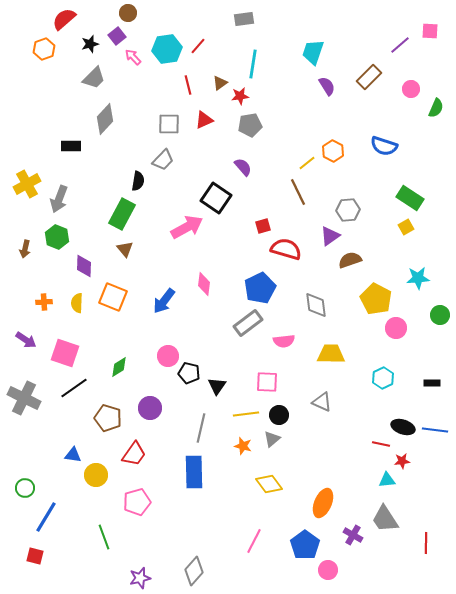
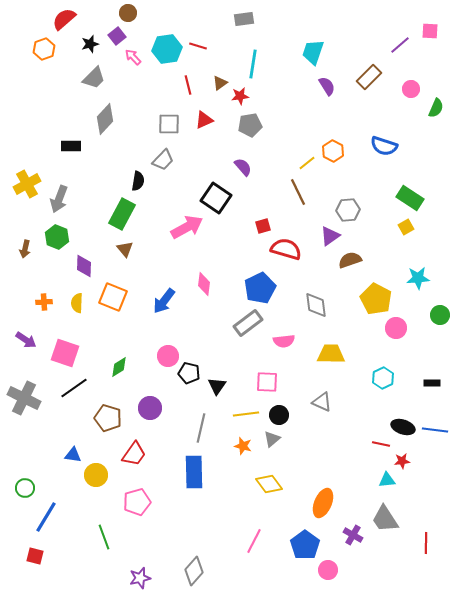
red line at (198, 46): rotated 66 degrees clockwise
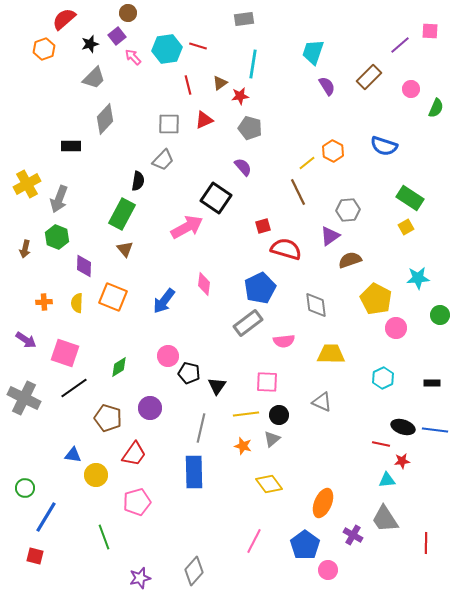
gray pentagon at (250, 125): moved 3 px down; rotated 25 degrees clockwise
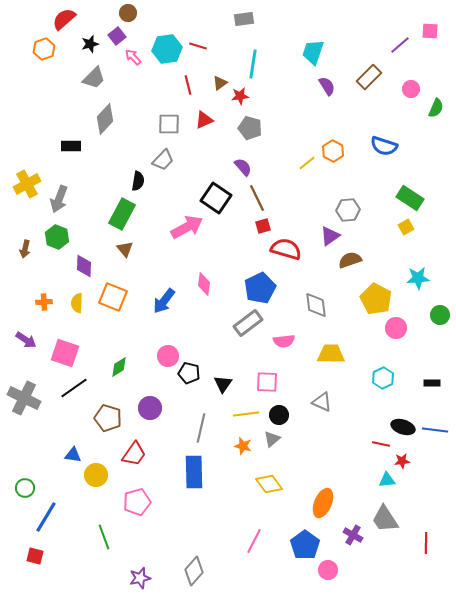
brown line at (298, 192): moved 41 px left, 6 px down
black triangle at (217, 386): moved 6 px right, 2 px up
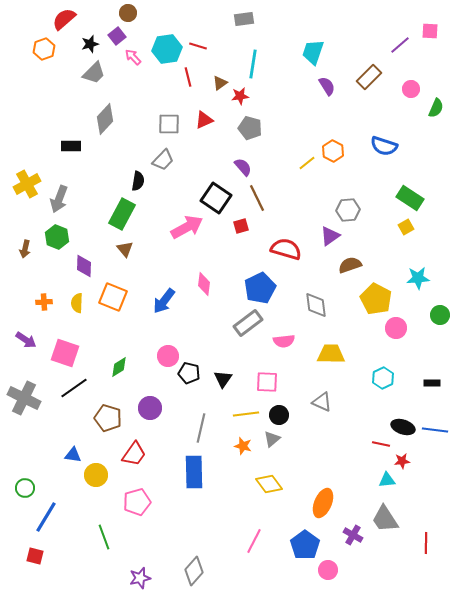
gray trapezoid at (94, 78): moved 5 px up
red line at (188, 85): moved 8 px up
red square at (263, 226): moved 22 px left
brown semicircle at (350, 260): moved 5 px down
black triangle at (223, 384): moved 5 px up
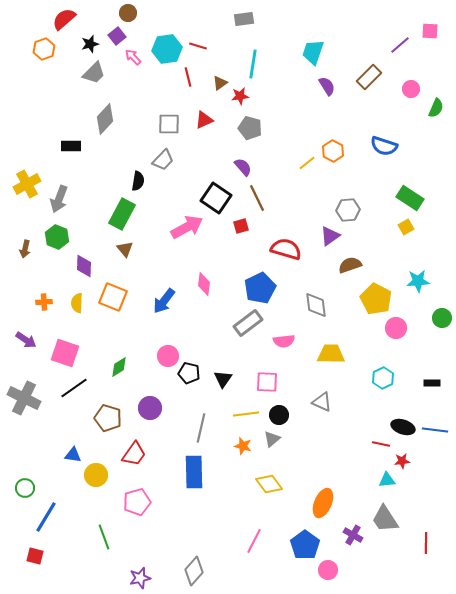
cyan star at (418, 278): moved 3 px down
green circle at (440, 315): moved 2 px right, 3 px down
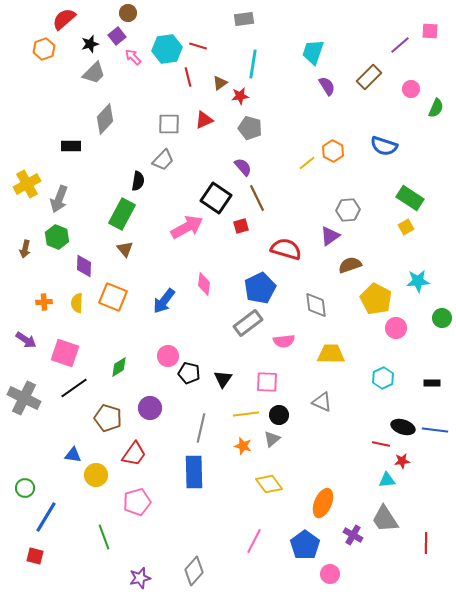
pink circle at (328, 570): moved 2 px right, 4 px down
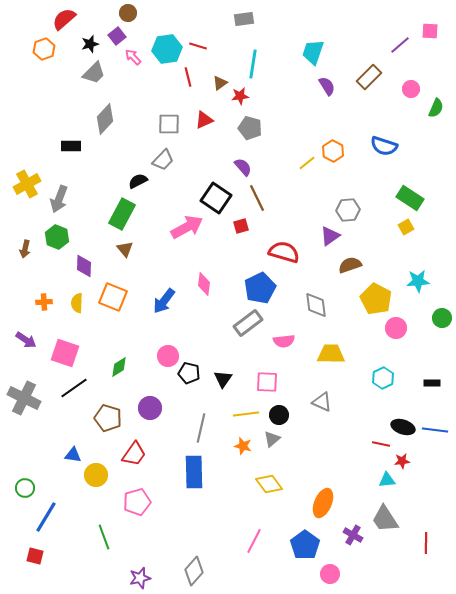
black semicircle at (138, 181): rotated 126 degrees counterclockwise
red semicircle at (286, 249): moved 2 px left, 3 px down
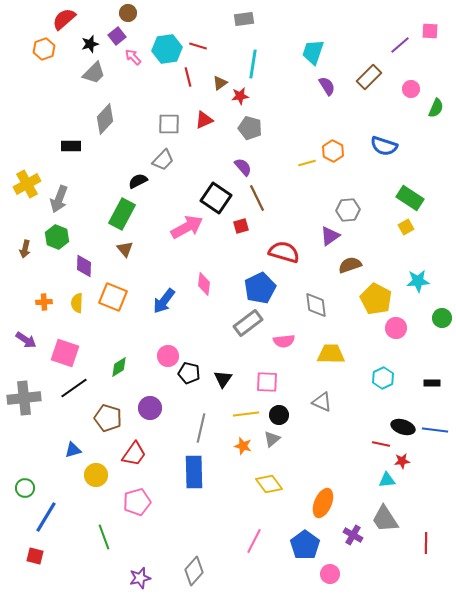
yellow line at (307, 163): rotated 24 degrees clockwise
gray cross at (24, 398): rotated 32 degrees counterclockwise
blue triangle at (73, 455): moved 5 px up; rotated 24 degrees counterclockwise
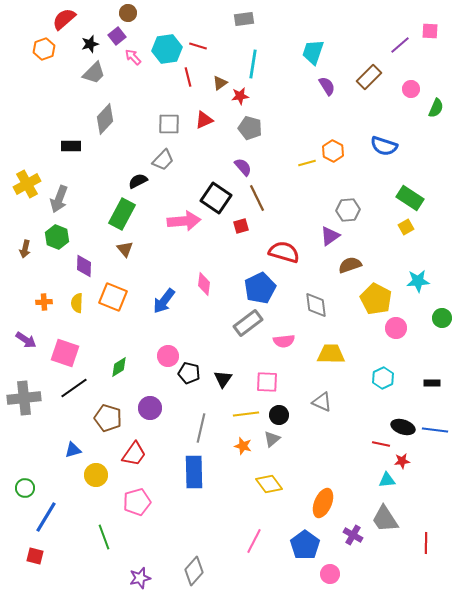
pink arrow at (187, 227): moved 3 px left, 6 px up; rotated 24 degrees clockwise
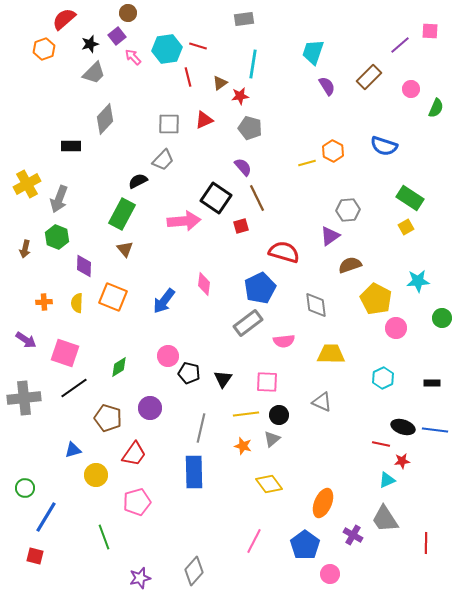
cyan triangle at (387, 480): rotated 18 degrees counterclockwise
